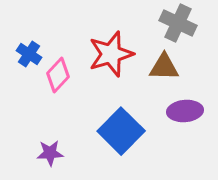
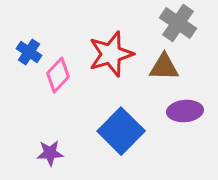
gray cross: rotated 9 degrees clockwise
blue cross: moved 2 px up
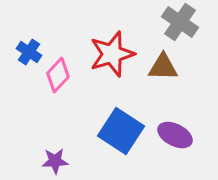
gray cross: moved 2 px right, 1 px up
red star: moved 1 px right
brown triangle: moved 1 px left
purple ellipse: moved 10 px left, 24 px down; rotated 32 degrees clockwise
blue square: rotated 12 degrees counterclockwise
purple star: moved 5 px right, 8 px down
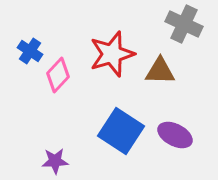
gray cross: moved 4 px right, 2 px down; rotated 9 degrees counterclockwise
blue cross: moved 1 px right, 1 px up
brown triangle: moved 3 px left, 4 px down
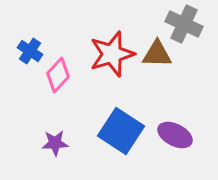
brown triangle: moved 3 px left, 17 px up
purple star: moved 18 px up
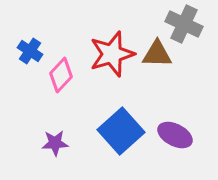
pink diamond: moved 3 px right
blue square: rotated 15 degrees clockwise
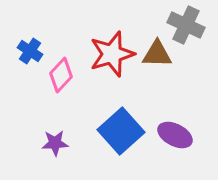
gray cross: moved 2 px right, 1 px down
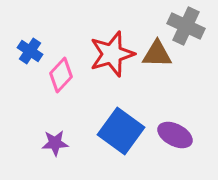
gray cross: moved 1 px down
blue square: rotated 12 degrees counterclockwise
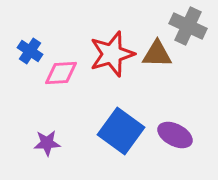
gray cross: moved 2 px right
pink diamond: moved 2 px up; rotated 44 degrees clockwise
purple star: moved 8 px left
